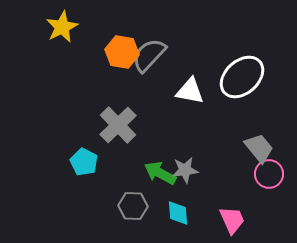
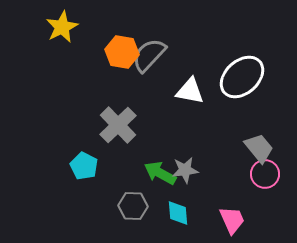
cyan pentagon: moved 4 px down
pink circle: moved 4 px left
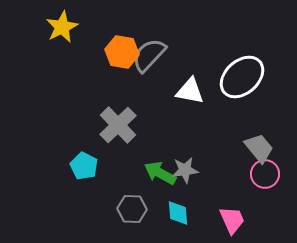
gray hexagon: moved 1 px left, 3 px down
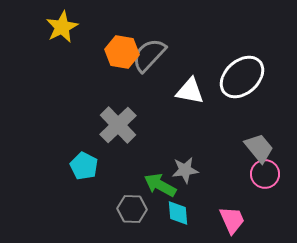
green arrow: moved 12 px down
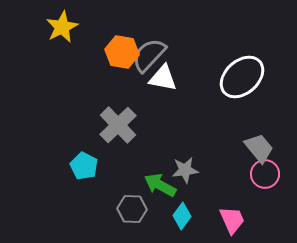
white triangle: moved 27 px left, 13 px up
cyan diamond: moved 4 px right, 3 px down; rotated 40 degrees clockwise
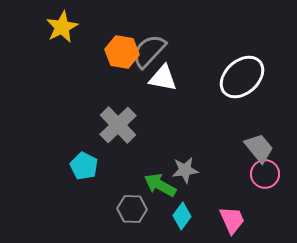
gray semicircle: moved 4 px up
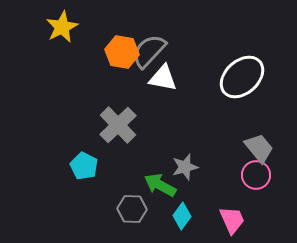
gray star: moved 3 px up; rotated 8 degrees counterclockwise
pink circle: moved 9 px left, 1 px down
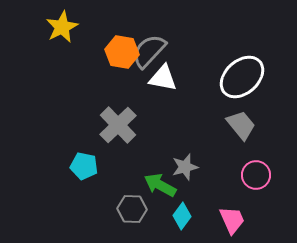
gray trapezoid: moved 18 px left, 23 px up
cyan pentagon: rotated 16 degrees counterclockwise
